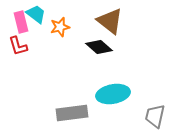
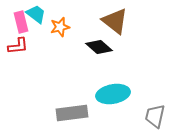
brown triangle: moved 5 px right
red L-shape: rotated 80 degrees counterclockwise
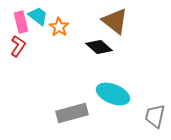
cyan trapezoid: moved 2 px right, 2 px down
orange star: moved 1 px left; rotated 24 degrees counterclockwise
red L-shape: rotated 50 degrees counterclockwise
cyan ellipse: rotated 32 degrees clockwise
gray rectangle: rotated 8 degrees counterclockwise
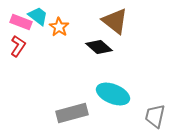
pink rectangle: rotated 55 degrees counterclockwise
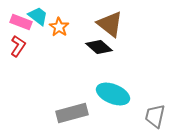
brown triangle: moved 5 px left, 3 px down
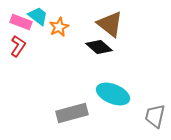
orange star: rotated 12 degrees clockwise
